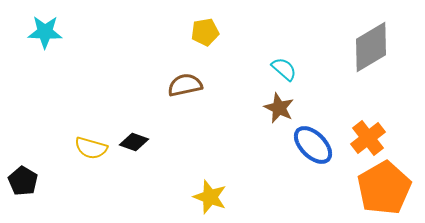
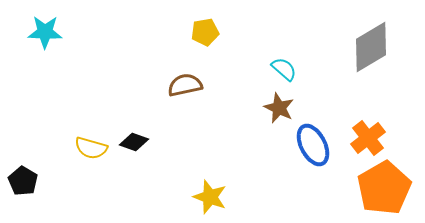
blue ellipse: rotated 18 degrees clockwise
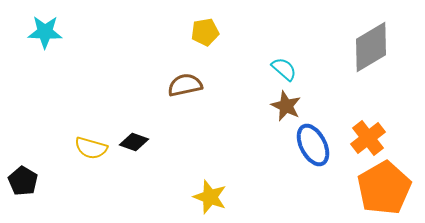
brown star: moved 7 px right, 2 px up
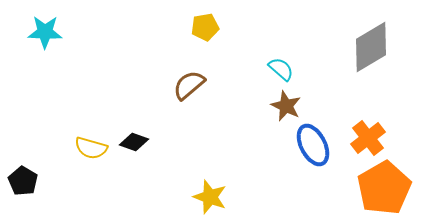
yellow pentagon: moved 5 px up
cyan semicircle: moved 3 px left
brown semicircle: moved 4 px right; rotated 28 degrees counterclockwise
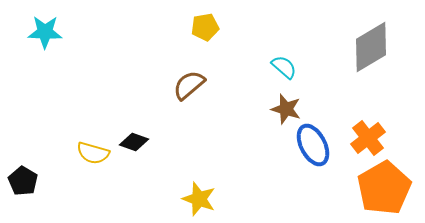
cyan semicircle: moved 3 px right, 2 px up
brown star: moved 3 px down; rotated 8 degrees counterclockwise
yellow semicircle: moved 2 px right, 5 px down
yellow star: moved 11 px left, 2 px down
